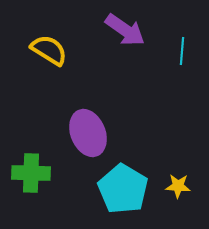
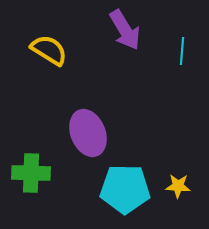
purple arrow: rotated 24 degrees clockwise
cyan pentagon: moved 2 px right; rotated 30 degrees counterclockwise
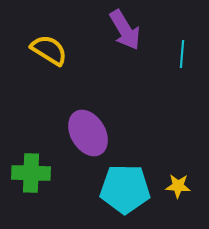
cyan line: moved 3 px down
purple ellipse: rotated 9 degrees counterclockwise
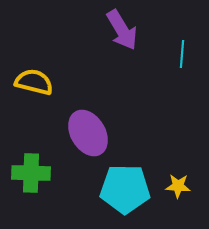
purple arrow: moved 3 px left
yellow semicircle: moved 15 px left, 32 px down; rotated 18 degrees counterclockwise
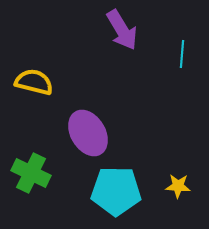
green cross: rotated 24 degrees clockwise
cyan pentagon: moved 9 px left, 2 px down
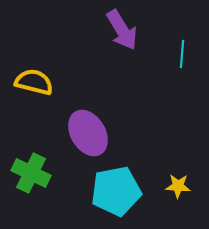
cyan pentagon: rotated 12 degrees counterclockwise
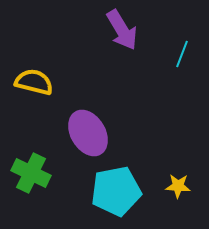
cyan line: rotated 16 degrees clockwise
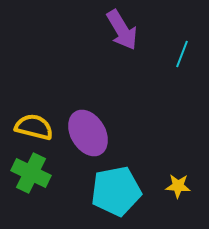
yellow semicircle: moved 45 px down
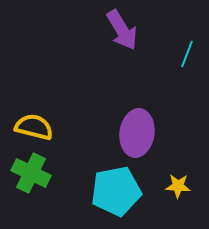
cyan line: moved 5 px right
purple ellipse: moved 49 px right; rotated 39 degrees clockwise
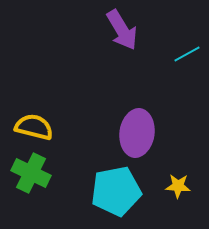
cyan line: rotated 40 degrees clockwise
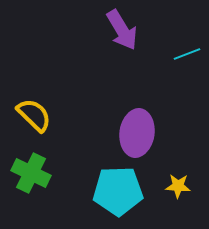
cyan line: rotated 8 degrees clockwise
yellow semicircle: moved 12 px up; rotated 30 degrees clockwise
cyan pentagon: moved 2 px right; rotated 9 degrees clockwise
